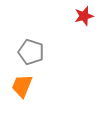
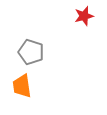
orange trapezoid: rotated 30 degrees counterclockwise
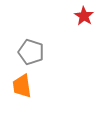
red star: rotated 24 degrees counterclockwise
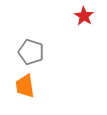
orange trapezoid: moved 3 px right
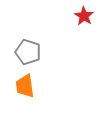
gray pentagon: moved 3 px left
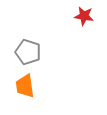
red star: rotated 24 degrees counterclockwise
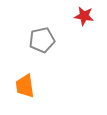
gray pentagon: moved 14 px right, 12 px up; rotated 30 degrees counterclockwise
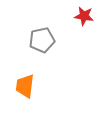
orange trapezoid: rotated 15 degrees clockwise
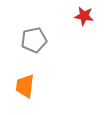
gray pentagon: moved 8 px left
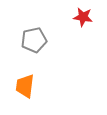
red star: moved 1 px left, 1 px down
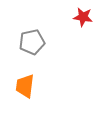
gray pentagon: moved 2 px left, 2 px down
